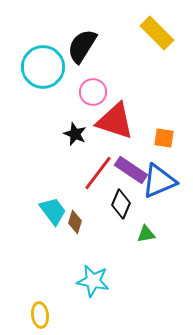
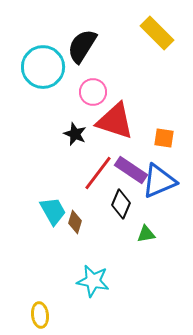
cyan trapezoid: rotated 8 degrees clockwise
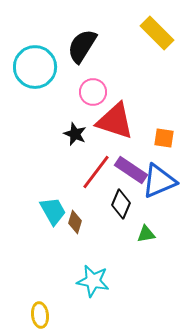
cyan circle: moved 8 px left
red line: moved 2 px left, 1 px up
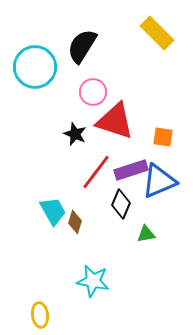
orange square: moved 1 px left, 1 px up
purple rectangle: rotated 52 degrees counterclockwise
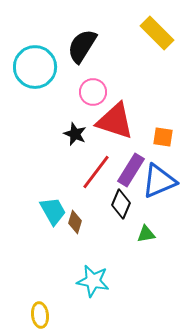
purple rectangle: rotated 40 degrees counterclockwise
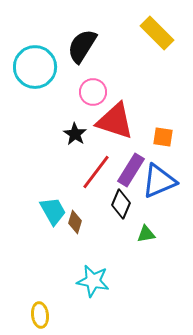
black star: rotated 10 degrees clockwise
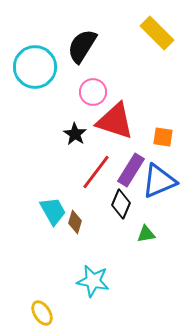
yellow ellipse: moved 2 px right, 2 px up; rotated 25 degrees counterclockwise
